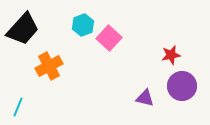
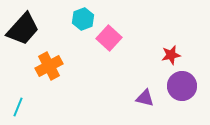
cyan hexagon: moved 6 px up
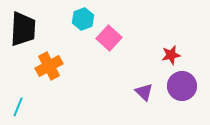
black trapezoid: rotated 39 degrees counterclockwise
purple triangle: moved 1 px left, 6 px up; rotated 30 degrees clockwise
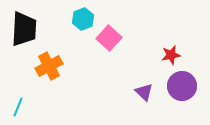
black trapezoid: moved 1 px right
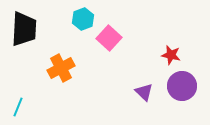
red star: rotated 24 degrees clockwise
orange cross: moved 12 px right, 2 px down
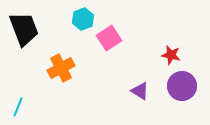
black trapezoid: rotated 24 degrees counterclockwise
pink square: rotated 15 degrees clockwise
purple triangle: moved 4 px left, 1 px up; rotated 12 degrees counterclockwise
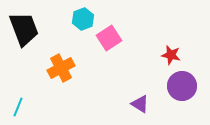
purple triangle: moved 13 px down
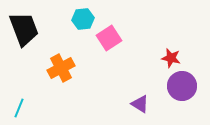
cyan hexagon: rotated 15 degrees clockwise
red star: moved 3 px down
cyan line: moved 1 px right, 1 px down
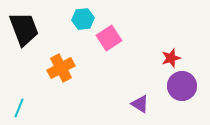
red star: rotated 30 degrees counterclockwise
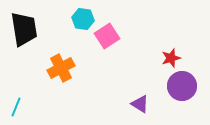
cyan hexagon: rotated 15 degrees clockwise
black trapezoid: rotated 12 degrees clockwise
pink square: moved 2 px left, 2 px up
cyan line: moved 3 px left, 1 px up
